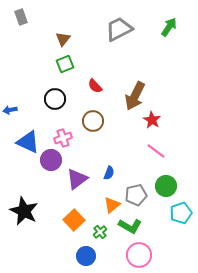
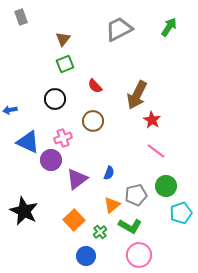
brown arrow: moved 2 px right, 1 px up
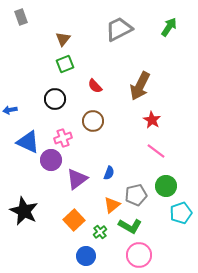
brown arrow: moved 3 px right, 9 px up
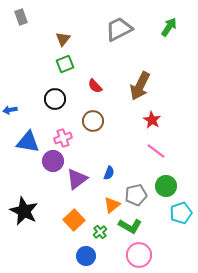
blue triangle: rotated 15 degrees counterclockwise
purple circle: moved 2 px right, 1 px down
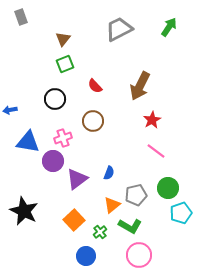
red star: rotated 12 degrees clockwise
green circle: moved 2 px right, 2 px down
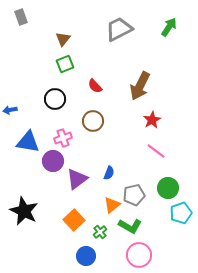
gray pentagon: moved 2 px left
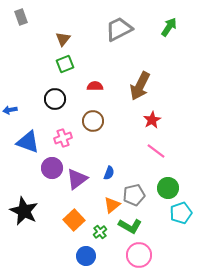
red semicircle: rotated 133 degrees clockwise
blue triangle: rotated 10 degrees clockwise
purple circle: moved 1 px left, 7 px down
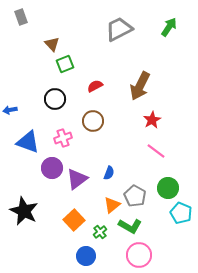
brown triangle: moved 11 px left, 5 px down; rotated 21 degrees counterclockwise
red semicircle: rotated 28 degrees counterclockwise
gray pentagon: moved 1 px right, 1 px down; rotated 30 degrees counterclockwise
cyan pentagon: rotated 30 degrees counterclockwise
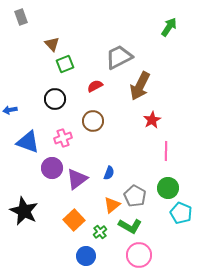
gray trapezoid: moved 28 px down
pink line: moved 10 px right; rotated 54 degrees clockwise
